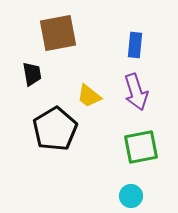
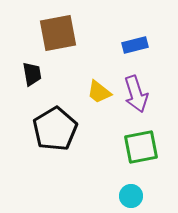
blue rectangle: rotated 70 degrees clockwise
purple arrow: moved 2 px down
yellow trapezoid: moved 10 px right, 4 px up
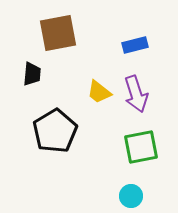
black trapezoid: rotated 15 degrees clockwise
black pentagon: moved 2 px down
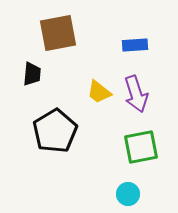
blue rectangle: rotated 10 degrees clockwise
cyan circle: moved 3 px left, 2 px up
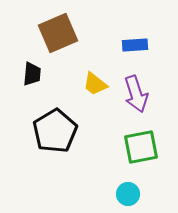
brown square: rotated 12 degrees counterclockwise
yellow trapezoid: moved 4 px left, 8 px up
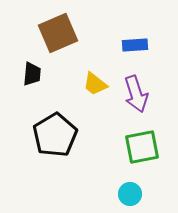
black pentagon: moved 4 px down
green square: moved 1 px right
cyan circle: moved 2 px right
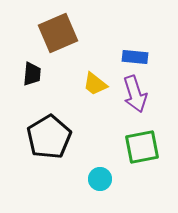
blue rectangle: moved 12 px down; rotated 10 degrees clockwise
purple arrow: moved 1 px left
black pentagon: moved 6 px left, 2 px down
cyan circle: moved 30 px left, 15 px up
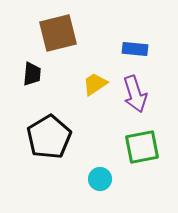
brown square: rotated 9 degrees clockwise
blue rectangle: moved 8 px up
yellow trapezoid: rotated 108 degrees clockwise
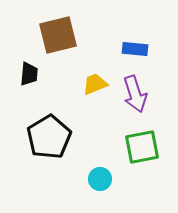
brown square: moved 2 px down
black trapezoid: moved 3 px left
yellow trapezoid: rotated 12 degrees clockwise
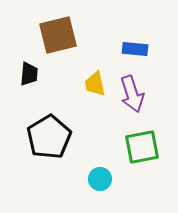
yellow trapezoid: rotated 80 degrees counterclockwise
purple arrow: moved 3 px left
